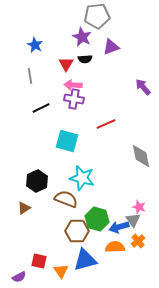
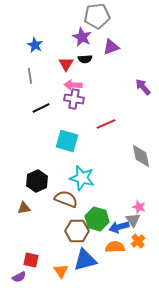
brown triangle: rotated 24 degrees clockwise
red square: moved 8 px left, 1 px up
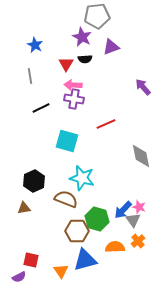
black hexagon: moved 3 px left
blue arrow: moved 4 px right, 17 px up; rotated 30 degrees counterclockwise
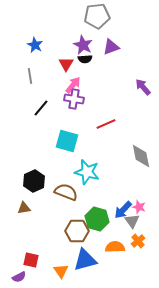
purple star: moved 1 px right, 8 px down
pink arrow: rotated 126 degrees clockwise
black line: rotated 24 degrees counterclockwise
cyan star: moved 5 px right, 6 px up
brown semicircle: moved 7 px up
gray triangle: moved 1 px left, 1 px down
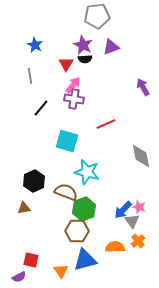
purple arrow: rotated 12 degrees clockwise
green hexagon: moved 13 px left, 10 px up; rotated 25 degrees clockwise
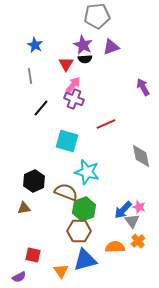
purple cross: rotated 12 degrees clockwise
brown hexagon: moved 2 px right
red square: moved 2 px right, 5 px up
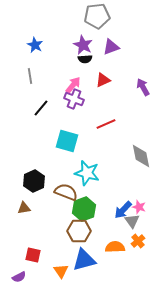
red triangle: moved 37 px right, 16 px down; rotated 35 degrees clockwise
cyan star: moved 1 px down
blue triangle: moved 1 px left
